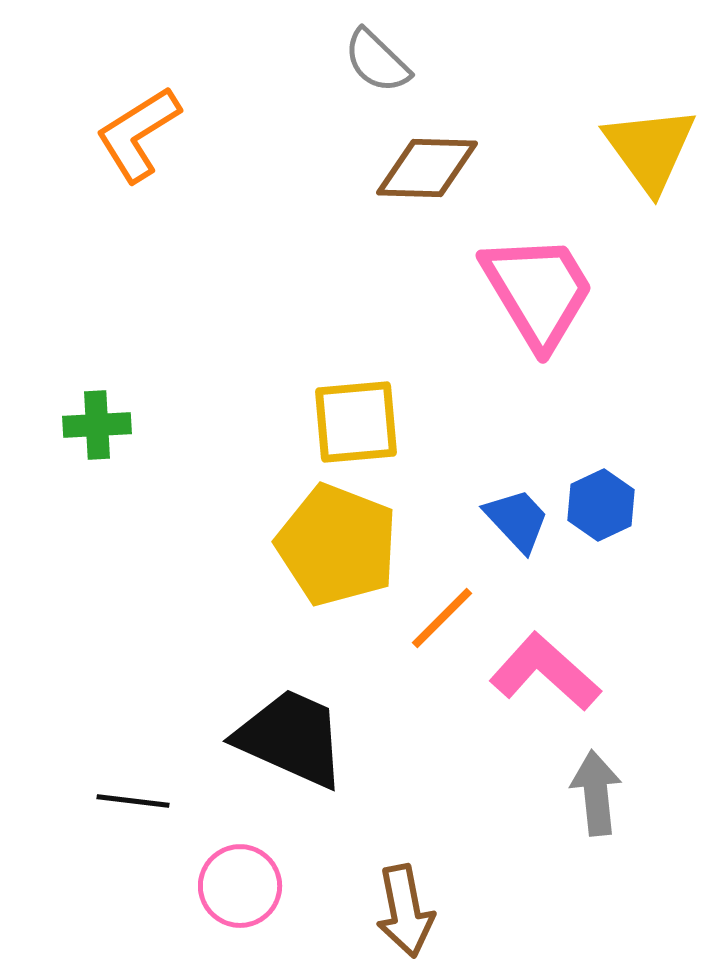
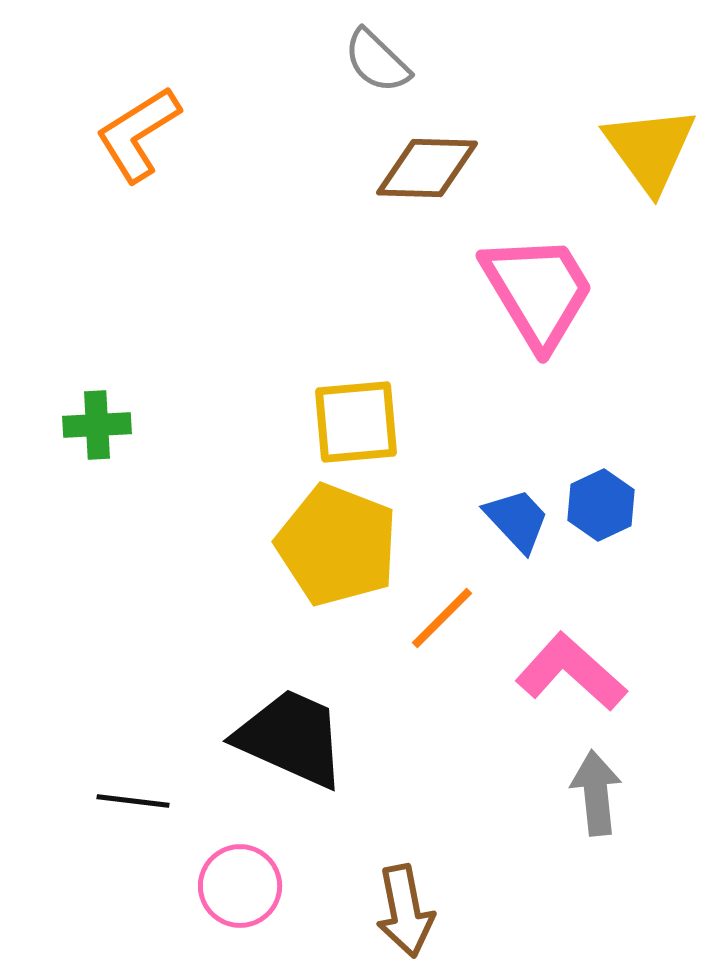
pink L-shape: moved 26 px right
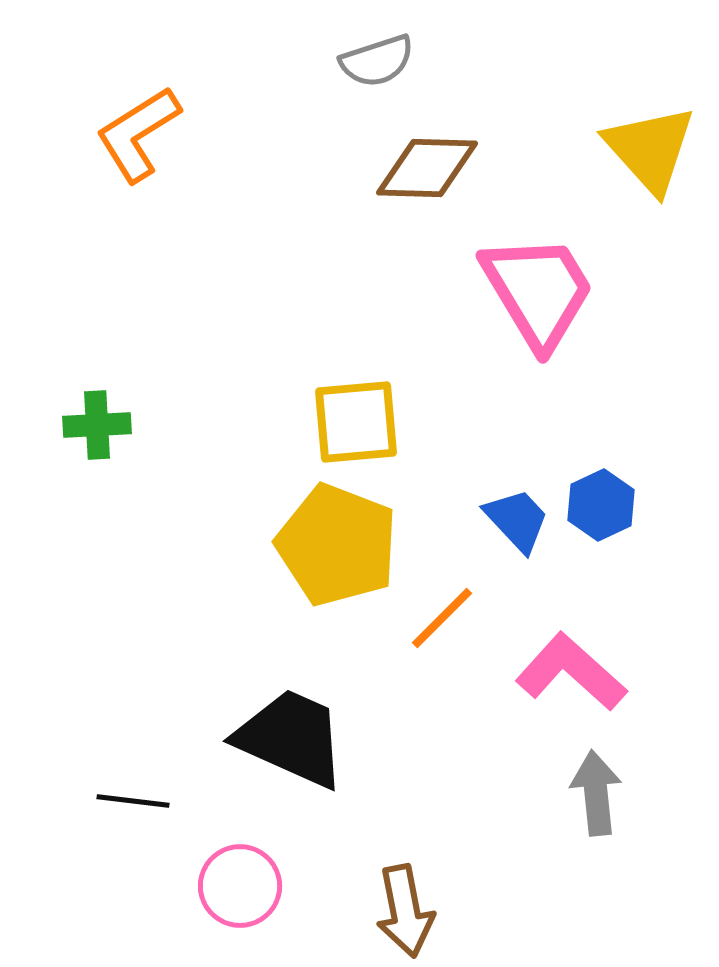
gray semicircle: rotated 62 degrees counterclockwise
yellow triangle: rotated 6 degrees counterclockwise
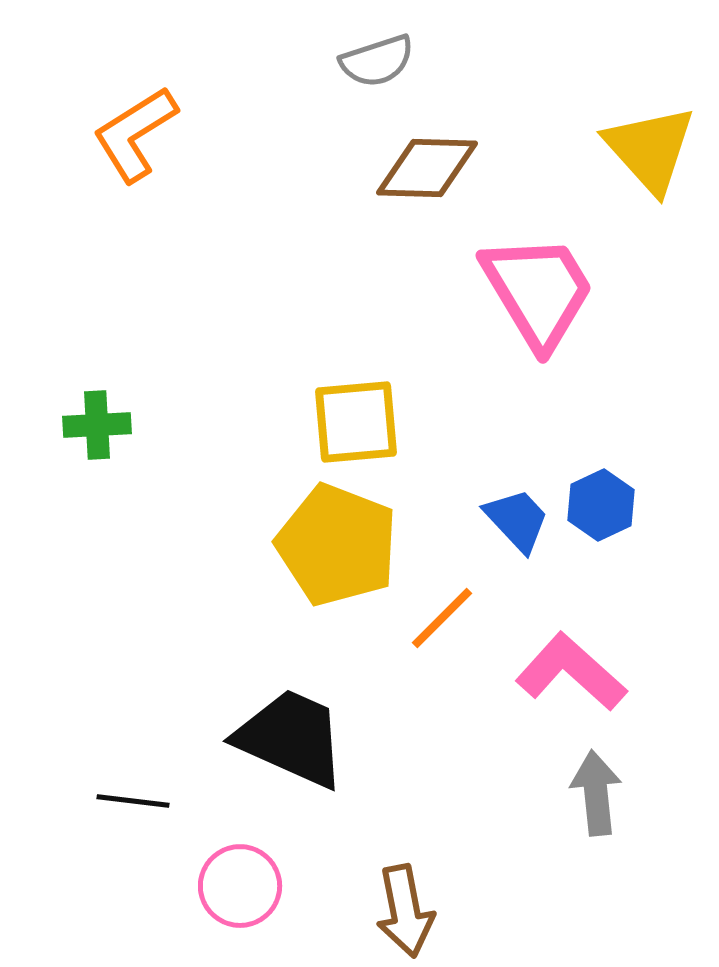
orange L-shape: moved 3 px left
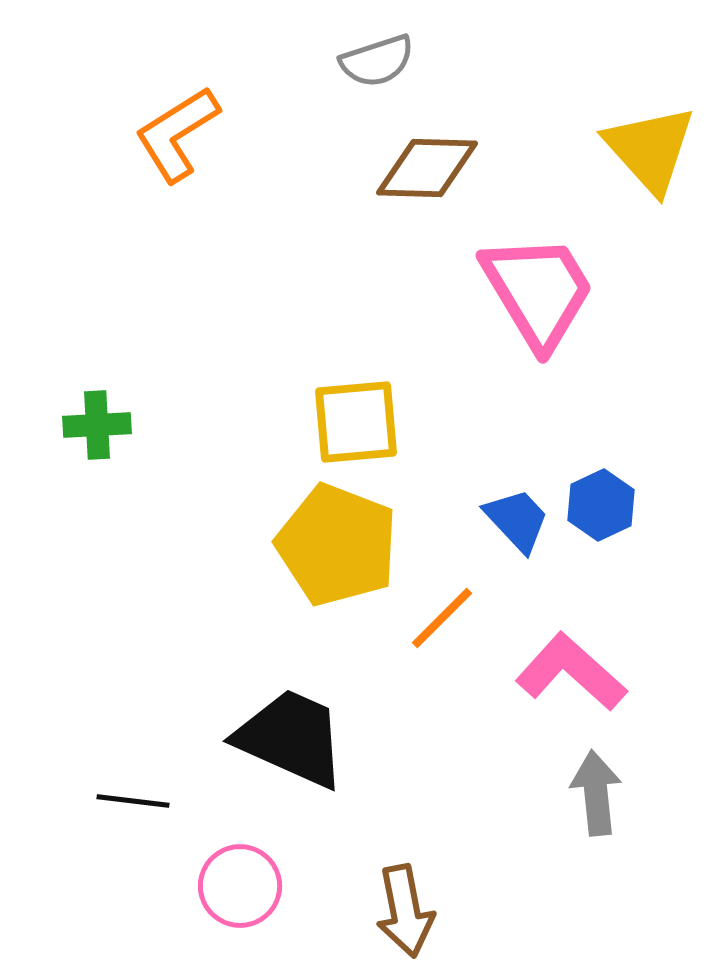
orange L-shape: moved 42 px right
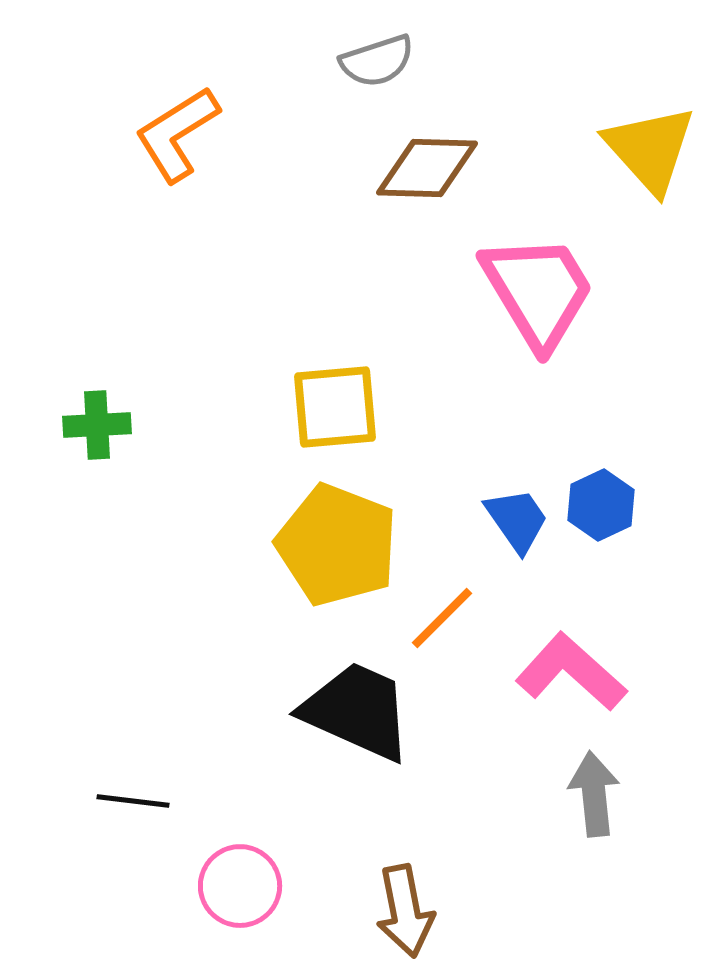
yellow square: moved 21 px left, 15 px up
blue trapezoid: rotated 8 degrees clockwise
black trapezoid: moved 66 px right, 27 px up
gray arrow: moved 2 px left, 1 px down
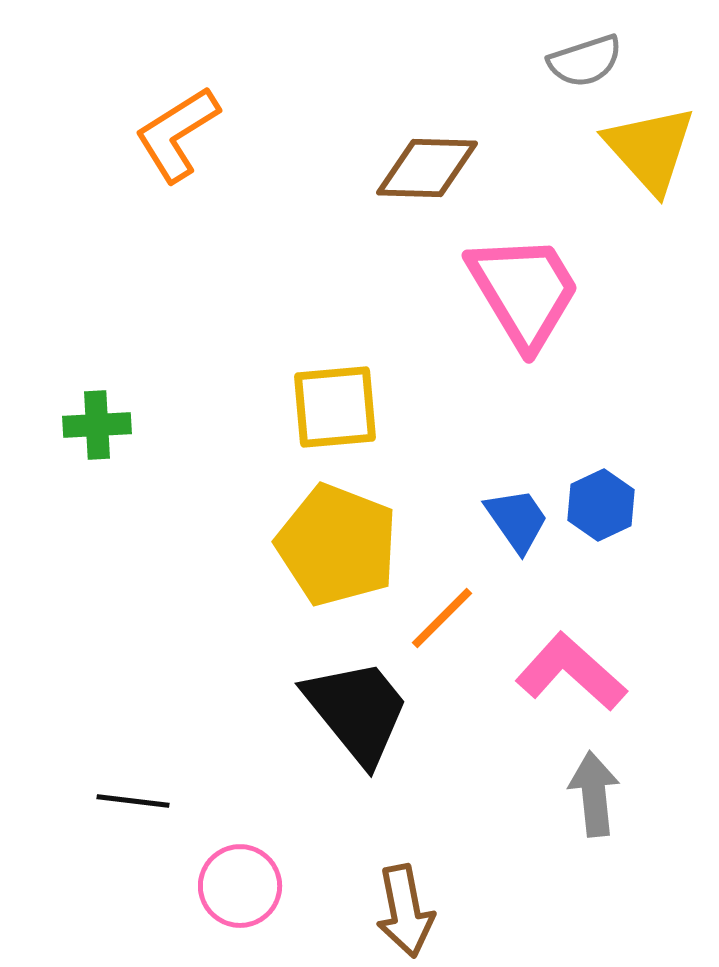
gray semicircle: moved 208 px right
pink trapezoid: moved 14 px left
black trapezoid: rotated 27 degrees clockwise
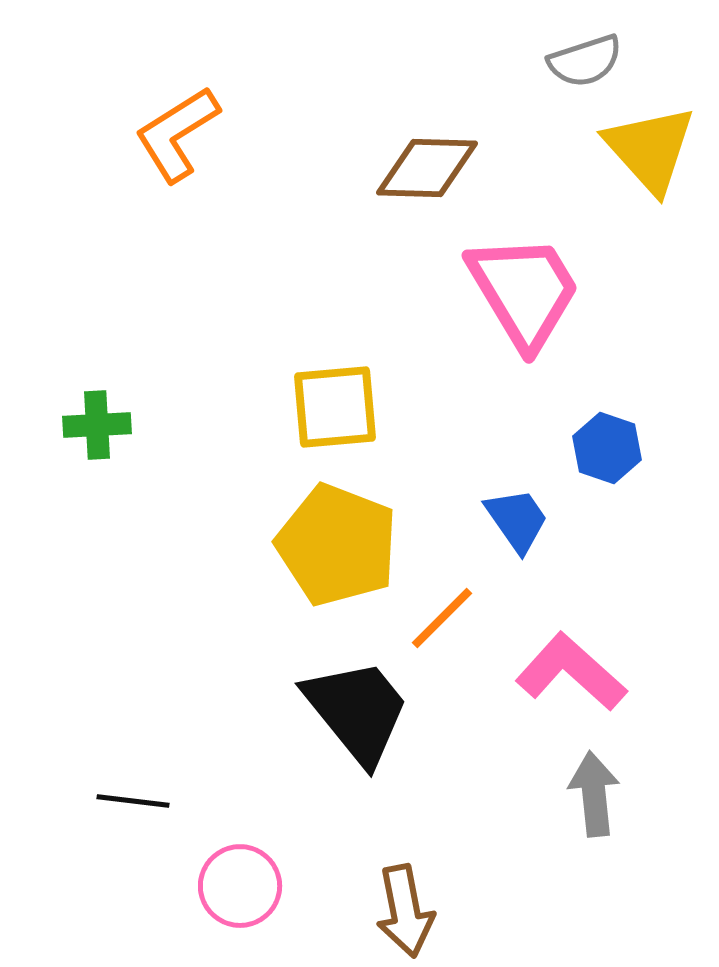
blue hexagon: moved 6 px right, 57 px up; rotated 16 degrees counterclockwise
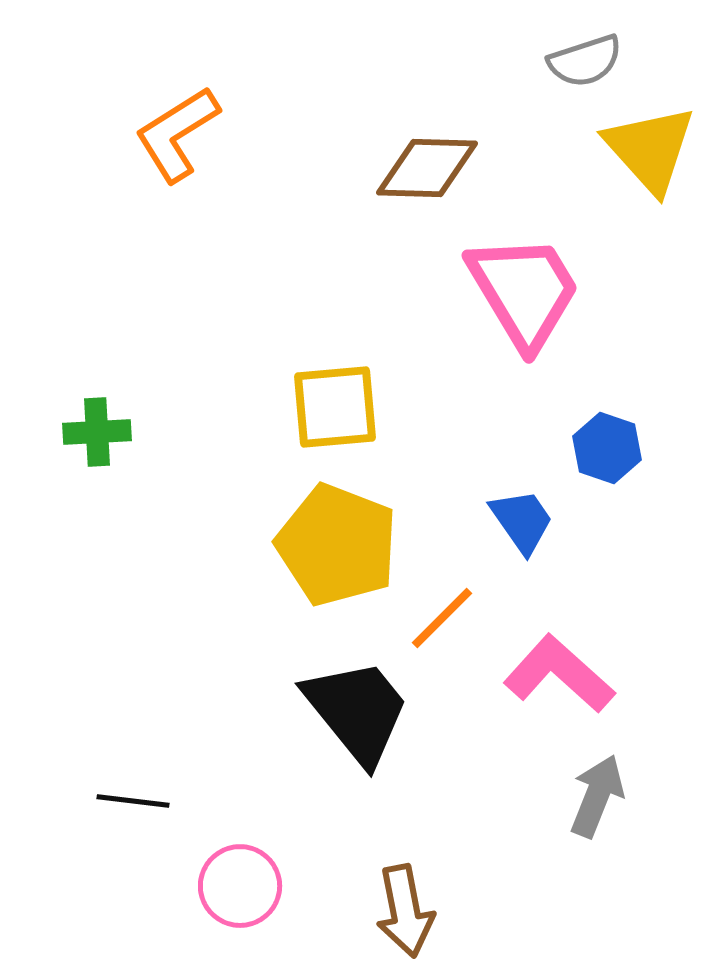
green cross: moved 7 px down
blue trapezoid: moved 5 px right, 1 px down
pink L-shape: moved 12 px left, 2 px down
gray arrow: moved 3 px right, 2 px down; rotated 28 degrees clockwise
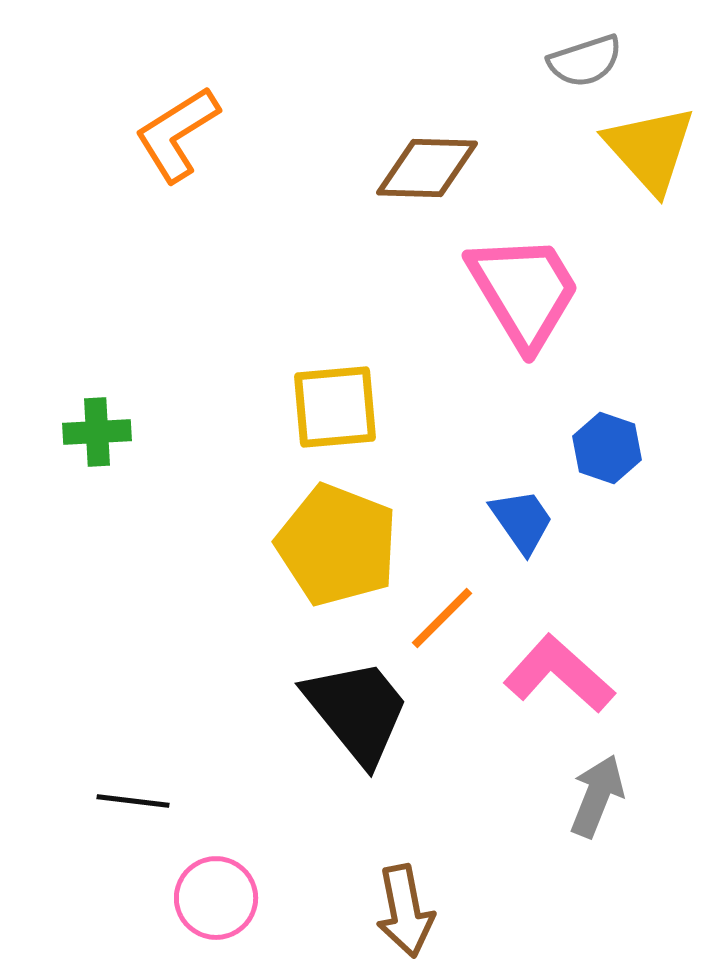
pink circle: moved 24 px left, 12 px down
